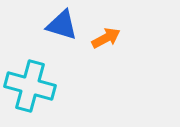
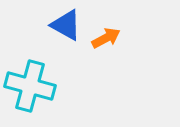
blue triangle: moved 4 px right; rotated 12 degrees clockwise
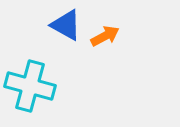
orange arrow: moved 1 px left, 2 px up
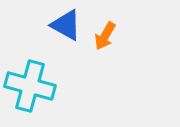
orange arrow: rotated 148 degrees clockwise
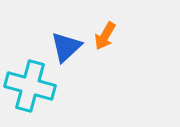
blue triangle: moved 22 px down; rotated 48 degrees clockwise
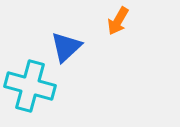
orange arrow: moved 13 px right, 15 px up
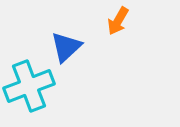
cyan cross: moved 1 px left; rotated 36 degrees counterclockwise
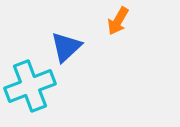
cyan cross: moved 1 px right
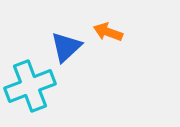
orange arrow: moved 10 px left, 11 px down; rotated 80 degrees clockwise
